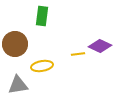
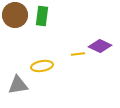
brown circle: moved 29 px up
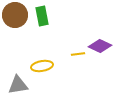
green rectangle: rotated 18 degrees counterclockwise
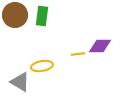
green rectangle: rotated 18 degrees clockwise
purple diamond: rotated 25 degrees counterclockwise
gray triangle: moved 2 px right, 3 px up; rotated 40 degrees clockwise
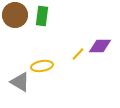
yellow line: rotated 40 degrees counterclockwise
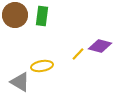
purple diamond: rotated 15 degrees clockwise
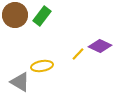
green rectangle: rotated 30 degrees clockwise
purple diamond: rotated 10 degrees clockwise
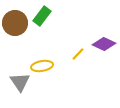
brown circle: moved 8 px down
purple diamond: moved 4 px right, 2 px up
gray triangle: rotated 25 degrees clockwise
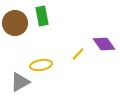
green rectangle: rotated 48 degrees counterclockwise
purple diamond: rotated 30 degrees clockwise
yellow ellipse: moved 1 px left, 1 px up
gray triangle: rotated 35 degrees clockwise
